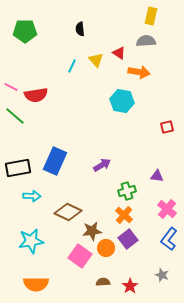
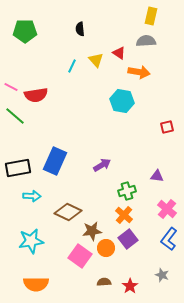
brown semicircle: moved 1 px right
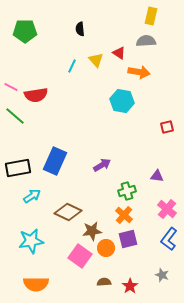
cyan arrow: rotated 36 degrees counterclockwise
purple square: rotated 24 degrees clockwise
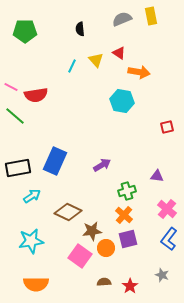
yellow rectangle: rotated 24 degrees counterclockwise
gray semicircle: moved 24 px left, 22 px up; rotated 18 degrees counterclockwise
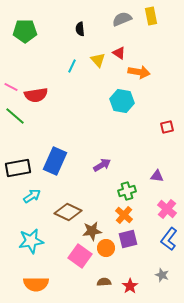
yellow triangle: moved 2 px right
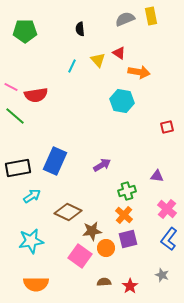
gray semicircle: moved 3 px right
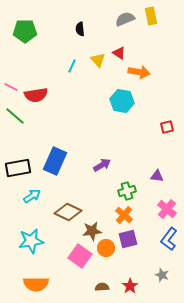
brown semicircle: moved 2 px left, 5 px down
